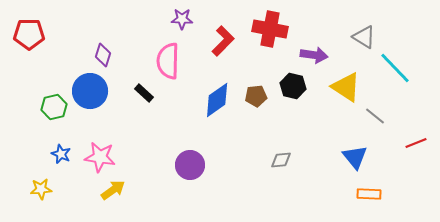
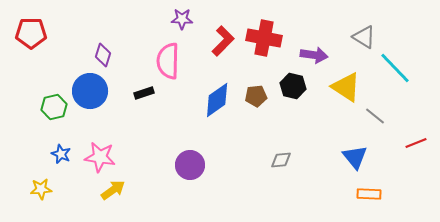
red cross: moved 6 px left, 9 px down
red pentagon: moved 2 px right, 1 px up
black rectangle: rotated 60 degrees counterclockwise
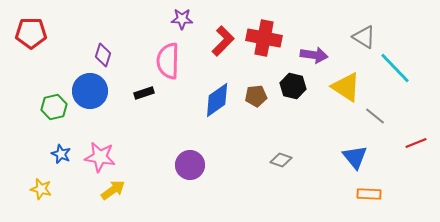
gray diamond: rotated 25 degrees clockwise
yellow star: rotated 20 degrees clockwise
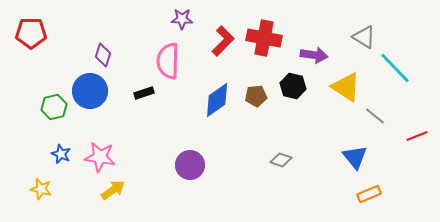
red line: moved 1 px right, 7 px up
orange rectangle: rotated 25 degrees counterclockwise
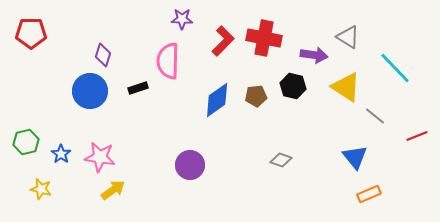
gray triangle: moved 16 px left
black rectangle: moved 6 px left, 5 px up
green hexagon: moved 28 px left, 35 px down
blue star: rotated 12 degrees clockwise
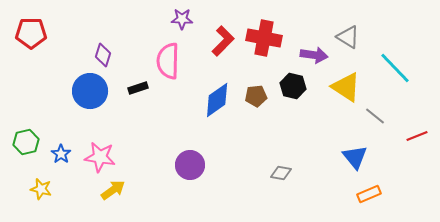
gray diamond: moved 13 px down; rotated 10 degrees counterclockwise
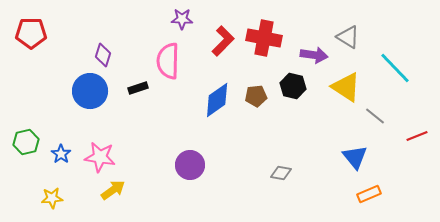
yellow star: moved 11 px right, 9 px down; rotated 20 degrees counterclockwise
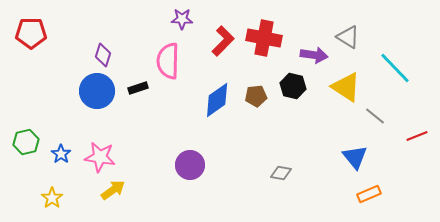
blue circle: moved 7 px right
yellow star: rotated 30 degrees counterclockwise
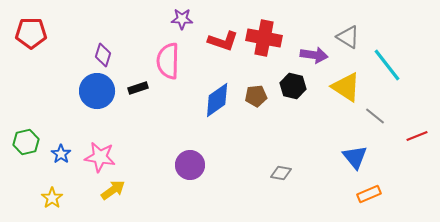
red L-shape: rotated 64 degrees clockwise
cyan line: moved 8 px left, 3 px up; rotated 6 degrees clockwise
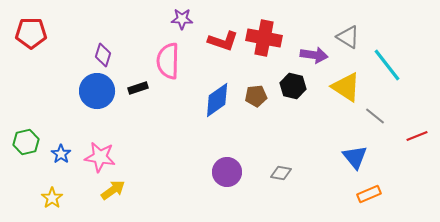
purple circle: moved 37 px right, 7 px down
